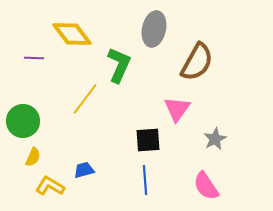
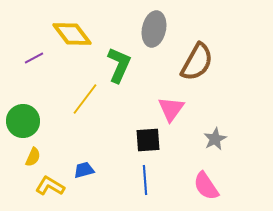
purple line: rotated 30 degrees counterclockwise
pink triangle: moved 6 px left
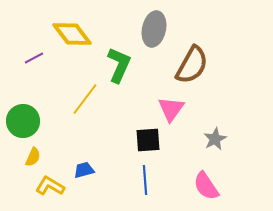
brown semicircle: moved 5 px left, 3 px down
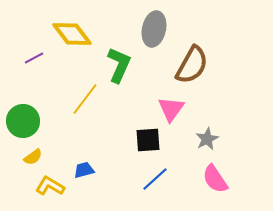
gray star: moved 8 px left
yellow semicircle: rotated 30 degrees clockwise
blue line: moved 10 px right, 1 px up; rotated 52 degrees clockwise
pink semicircle: moved 9 px right, 7 px up
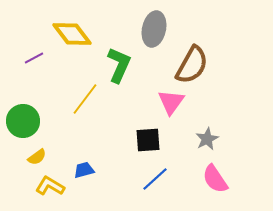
pink triangle: moved 7 px up
yellow semicircle: moved 4 px right
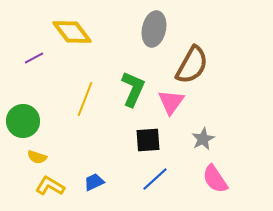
yellow diamond: moved 2 px up
green L-shape: moved 14 px right, 24 px down
yellow line: rotated 16 degrees counterclockwise
gray star: moved 4 px left
yellow semicircle: rotated 54 degrees clockwise
blue trapezoid: moved 10 px right, 12 px down; rotated 10 degrees counterclockwise
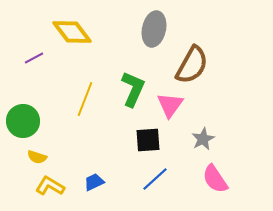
pink triangle: moved 1 px left, 3 px down
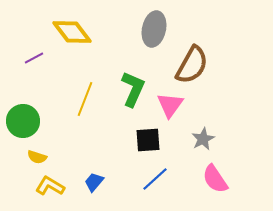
blue trapezoid: rotated 25 degrees counterclockwise
